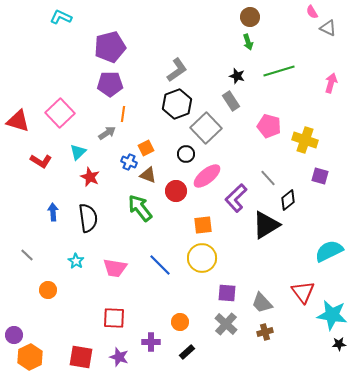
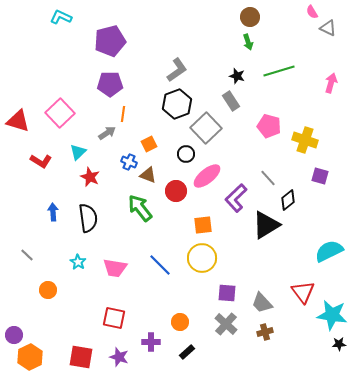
purple pentagon at (110, 47): moved 6 px up
orange square at (146, 148): moved 3 px right, 4 px up
cyan star at (76, 261): moved 2 px right, 1 px down
red square at (114, 318): rotated 10 degrees clockwise
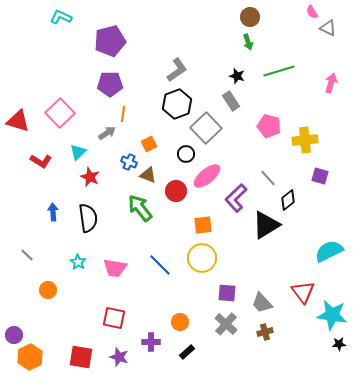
yellow cross at (305, 140): rotated 25 degrees counterclockwise
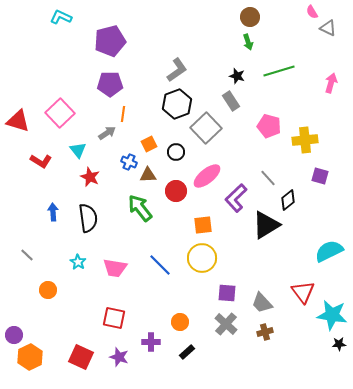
cyan triangle at (78, 152): moved 2 px up; rotated 24 degrees counterclockwise
black circle at (186, 154): moved 10 px left, 2 px up
brown triangle at (148, 175): rotated 24 degrees counterclockwise
red square at (81, 357): rotated 15 degrees clockwise
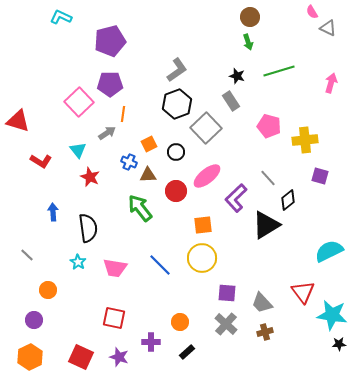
pink square at (60, 113): moved 19 px right, 11 px up
black semicircle at (88, 218): moved 10 px down
purple circle at (14, 335): moved 20 px right, 15 px up
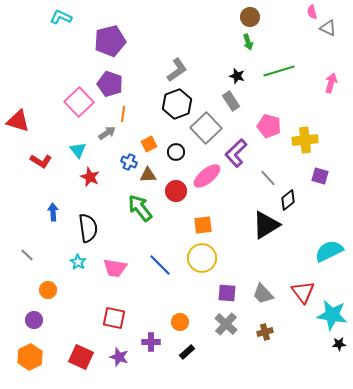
pink semicircle at (312, 12): rotated 16 degrees clockwise
purple pentagon at (110, 84): rotated 20 degrees clockwise
purple L-shape at (236, 198): moved 45 px up
gray trapezoid at (262, 303): moved 1 px right, 9 px up
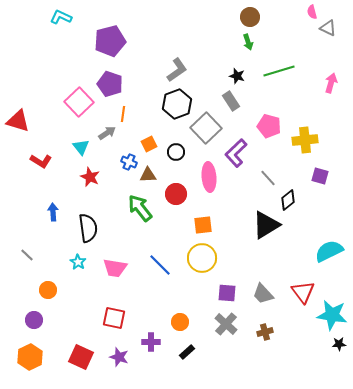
cyan triangle at (78, 150): moved 3 px right, 3 px up
pink ellipse at (207, 176): moved 2 px right, 1 px down; rotated 56 degrees counterclockwise
red circle at (176, 191): moved 3 px down
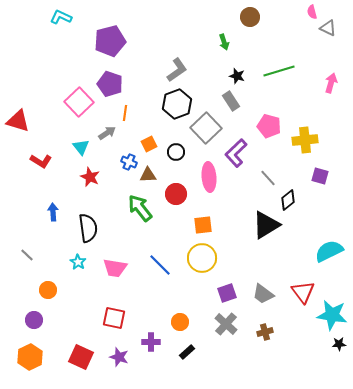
green arrow at (248, 42): moved 24 px left
orange line at (123, 114): moved 2 px right, 1 px up
purple square at (227, 293): rotated 24 degrees counterclockwise
gray trapezoid at (263, 294): rotated 10 degrees counterclockwise
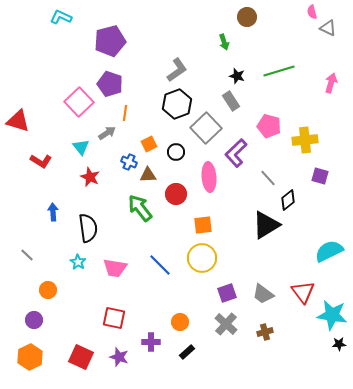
brown circle at (250, 17): moved 3 px left
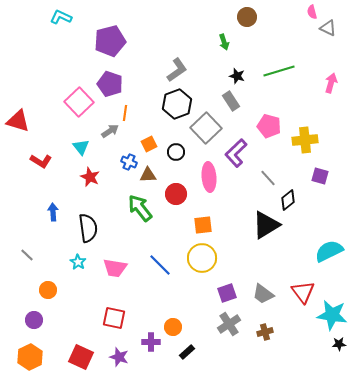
gray arrow at (107, 133): moved 3 px right, 2 px up
orange circle at (180, 322): moved 7 px left, 5 px down
gray cross at (226, 324): moved 3 px right; rotated 15 degrees clockwise
